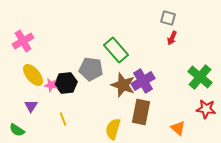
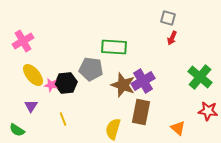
green rectangle: moved 2 px left, 3 px up; rotated 45 degrees counterclockwise
red star: moved 2 px right, 2 px down
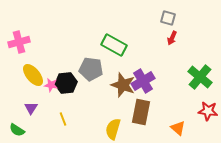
pink cross: moved 4 px left, 1 px down; rotated 15 degrees clockwise
green rectangle: moved 2 px up; rotated 25 degrees clockwise
purple triangle: moved 2 px down
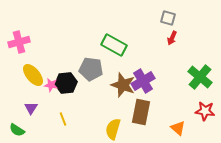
red star: moved 3 px left
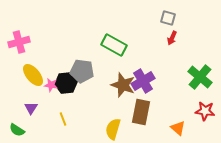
gray pentagon: moved 9 px left, 2 px down
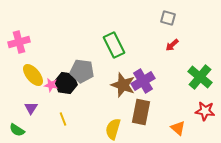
red arrow: moved 7 px down; rotated 24 degrees clockwise
green rectangle: rotated 35 degrees clockwise
black hexagon: rotated 15 degrees clockwise
